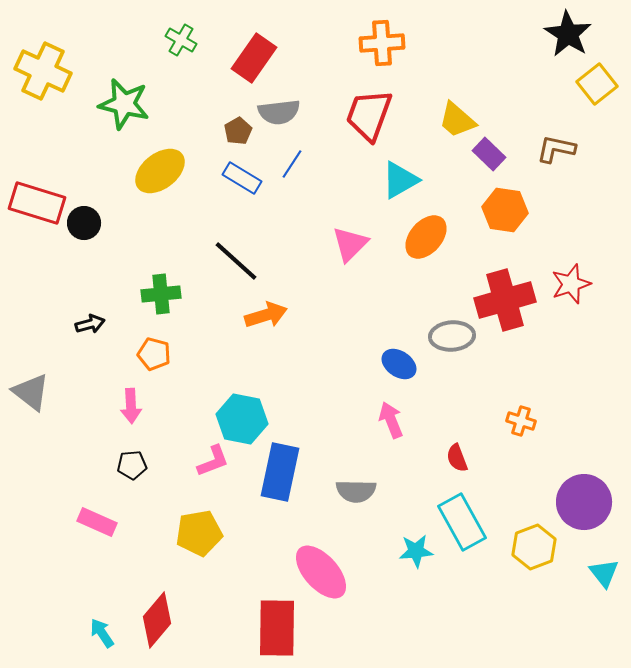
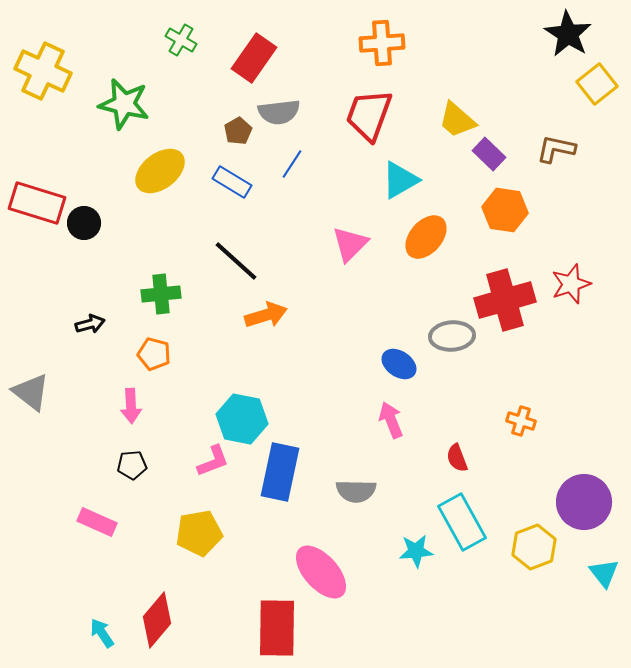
blue rectangle at (242, 178): moved 10 px left, 4 px down
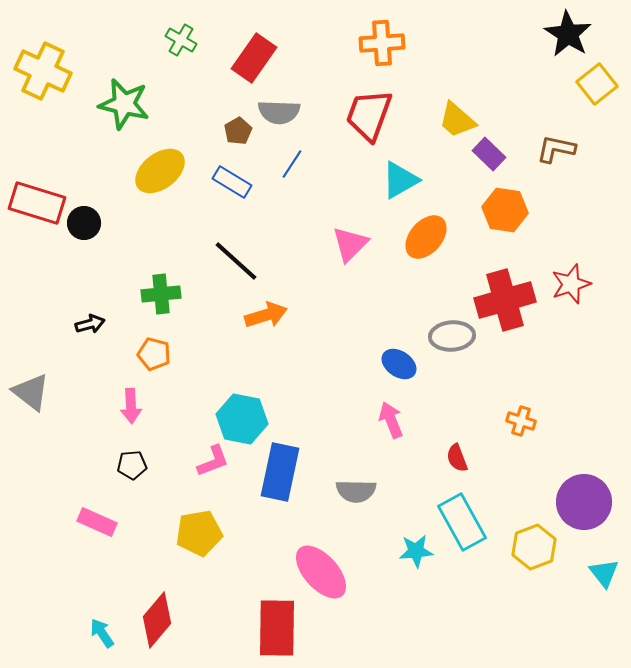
gray semicircle at (279, 112): rotated 9 degrees clockwise
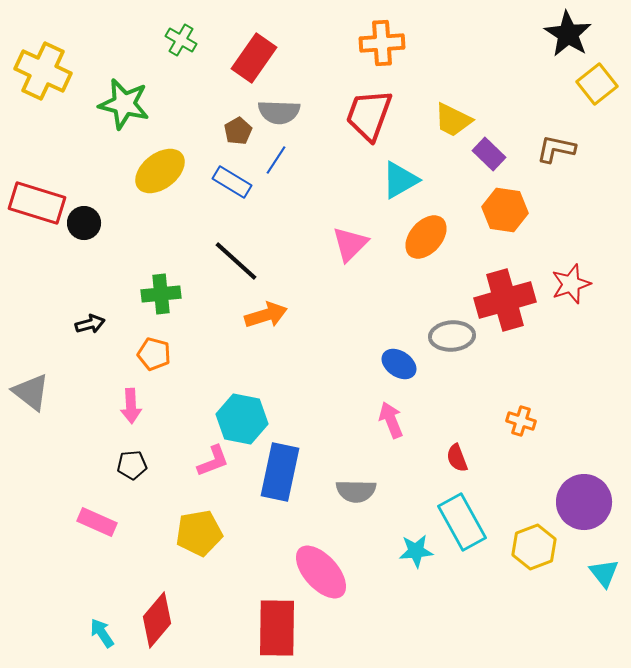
yellow trapezoid at (457, 120): moved 4 px left; rotated 15 degrees counterclockwise
blue line at (292, 164): moved 16 px left, 4 px up
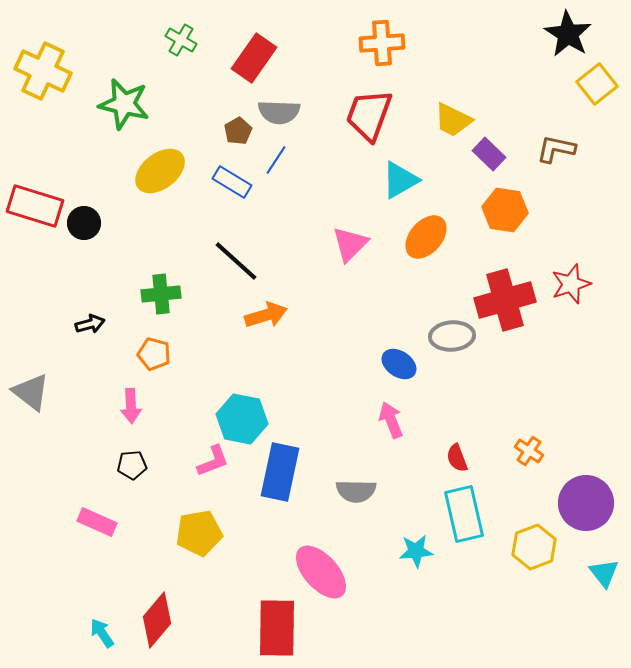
red rectangle at (37, 203): moved 2 px left, 3 px down
orange cross at (521, 421): moved 8 px right, 30 px down; rotated 16 degrees clockwise
purple circle at (584, 502): moved 2 px right, 1 px down
cyan rectangle at (462, 522): moved 2 px right, 8 px up; rotated 16 degrees clockwise
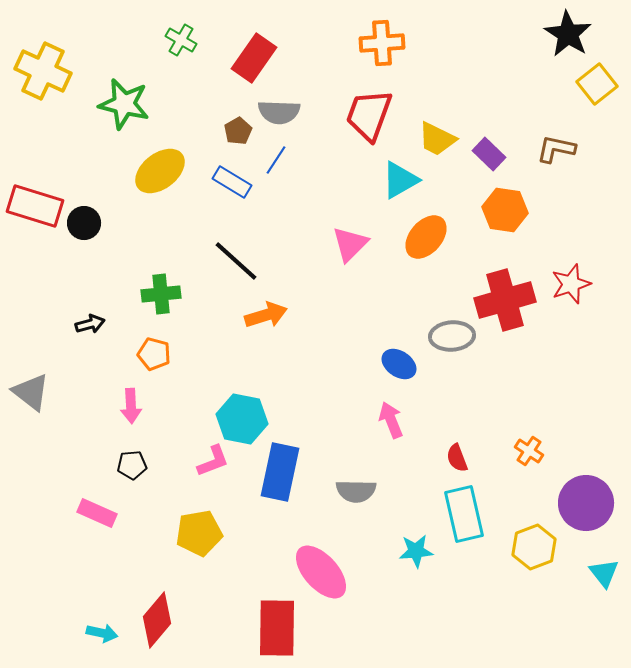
yellow trapezoid at (453, 120): moved 16 px left, 19 px down
pink rectangle at (97, 522): moved 9 px up
cyan arrow at (102, 633): rotated 136 degrees clockwise
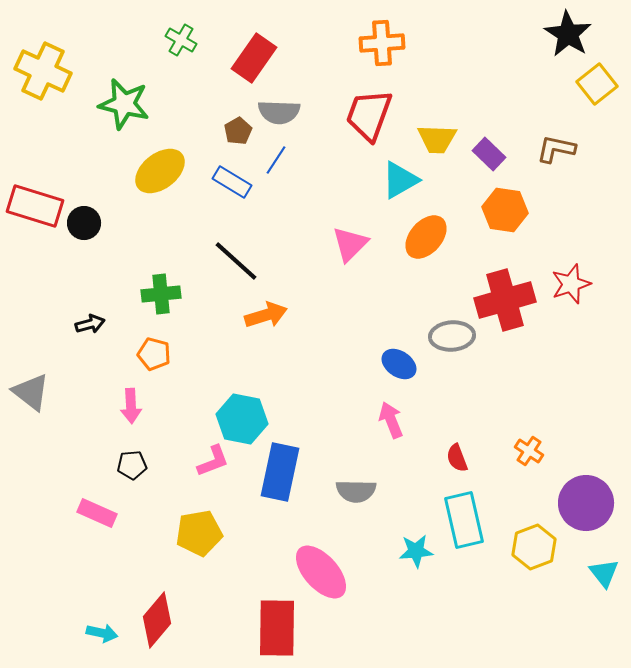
yellow trapezoid at (437, 139): rotated 24 degrees counterclockwise
cyan rectangle at (464, 514): moved 6 px down
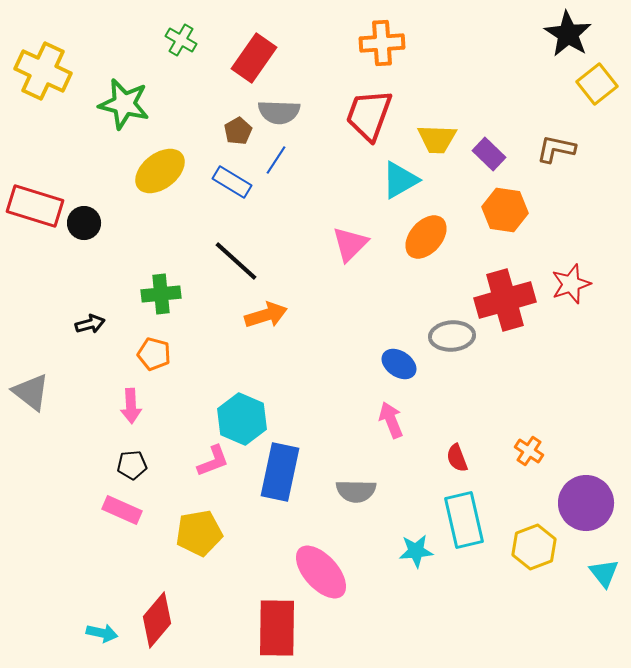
cyan hexagon at (242, 419): rotated 12 degrees clockwise
pink rectangle at (97, 513): moved 25 px right, 3 px up
